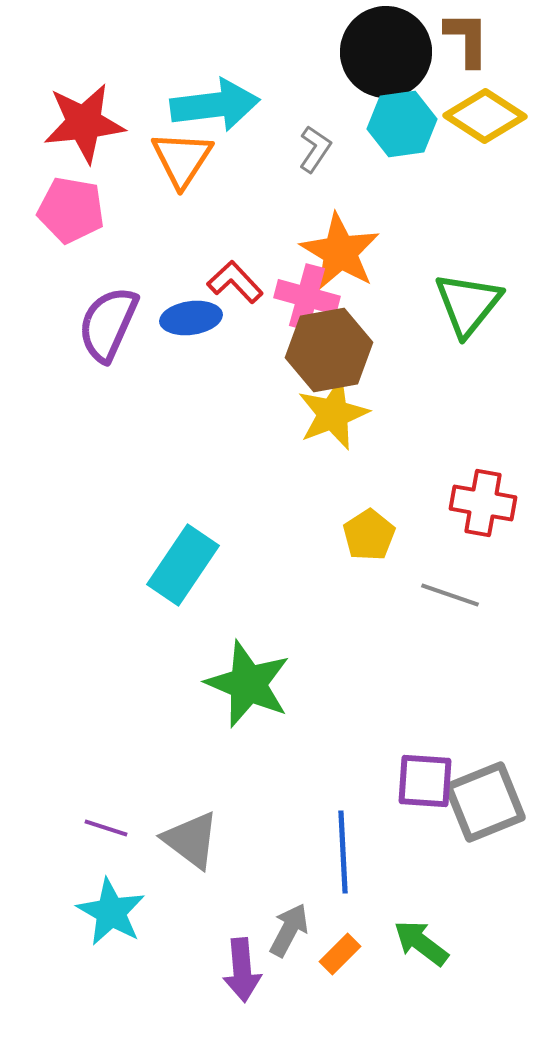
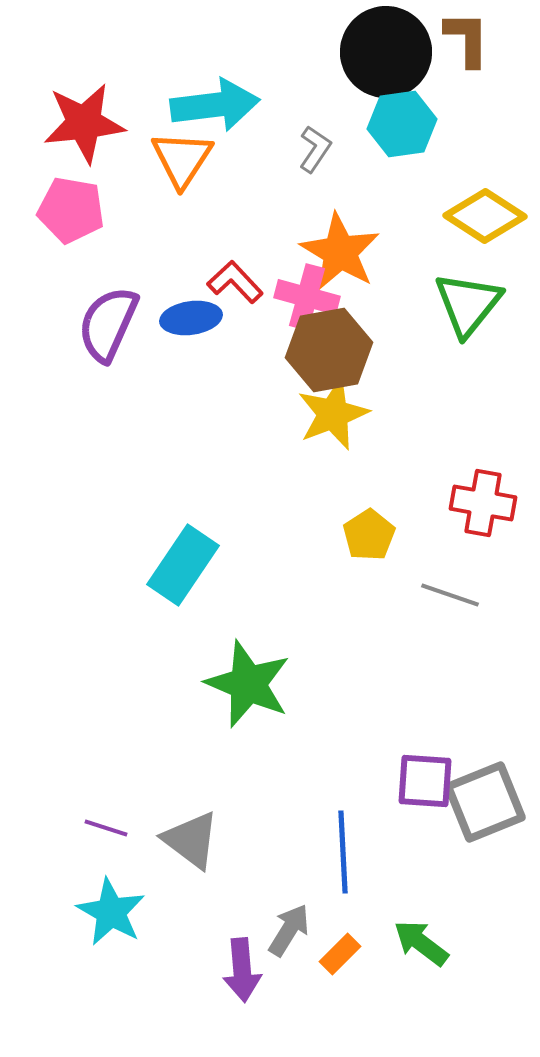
yellow diamond: moved 100 px down
gray arrow: rotated 4 degrees clockwise
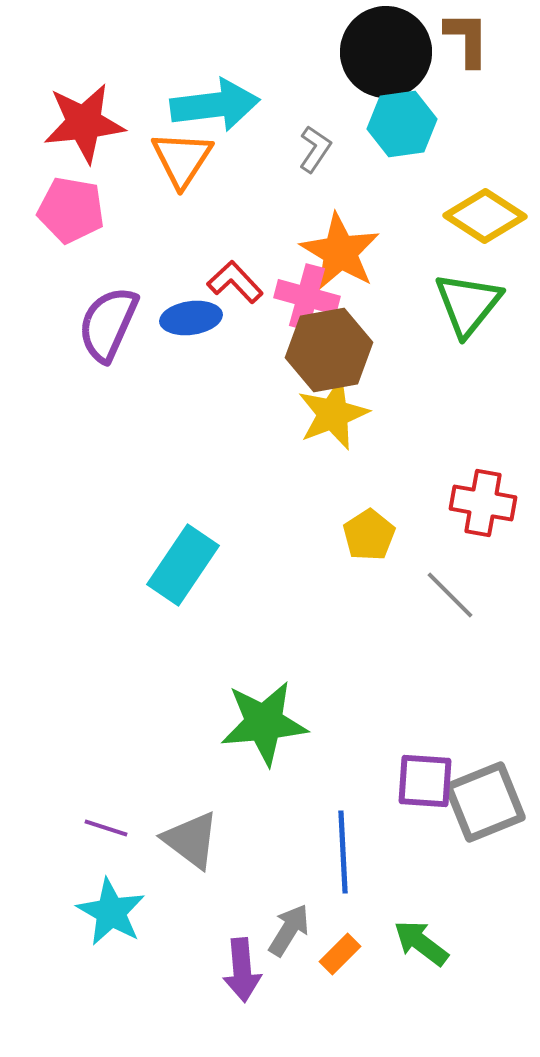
gray line: rotated 26 degrees clockwise
green star: moved 16 px right, 39 px down; rotated 28 degrees counterclockwise
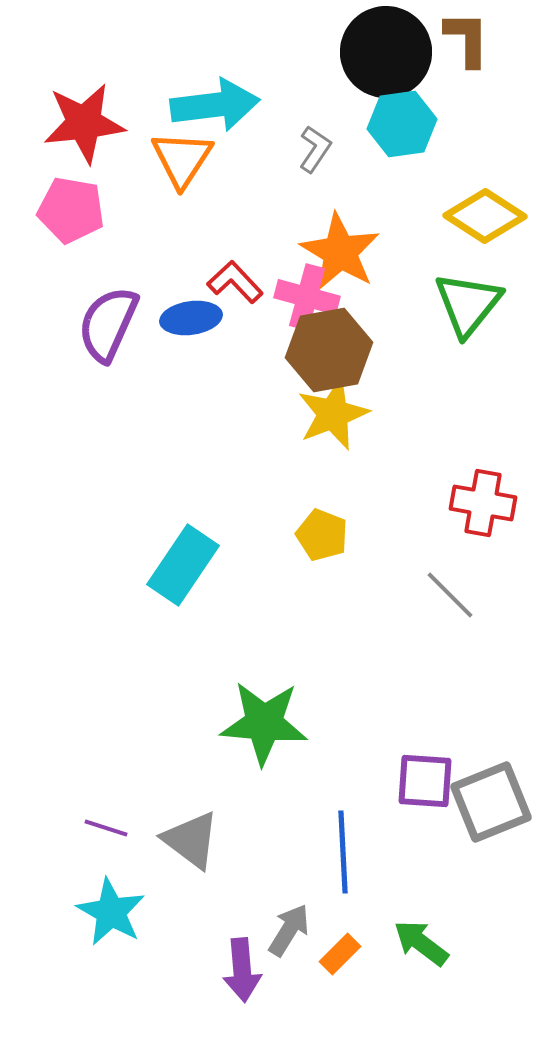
yellow pentagon: moved 47 px left; rotated 18 degrees counterclockwise
green star: rotated 10 degrees clockwise
gray square: moved 6 px right
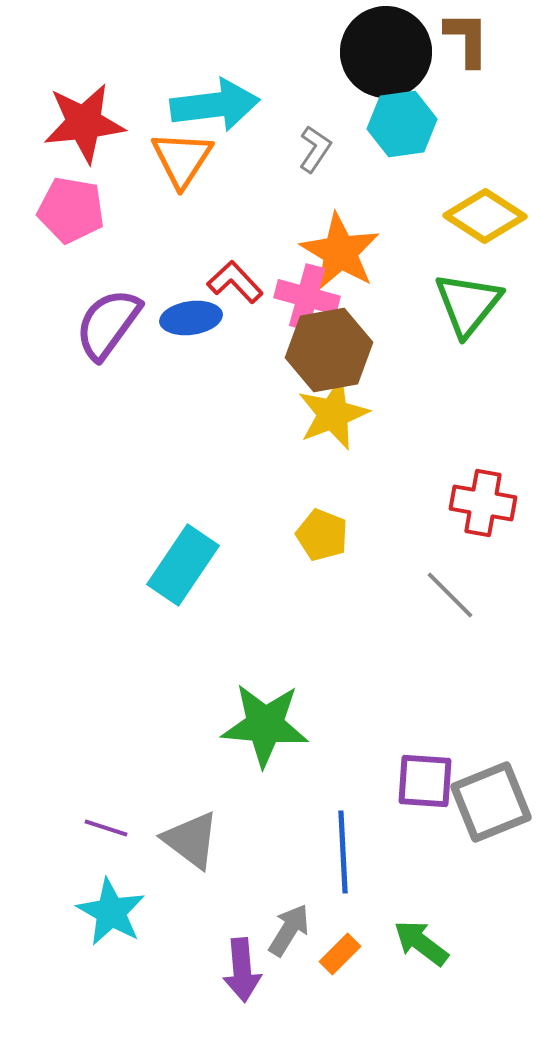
purple semicircle: rotated 12 degrees clockwise
green star: moved 1 px right, 2 px down
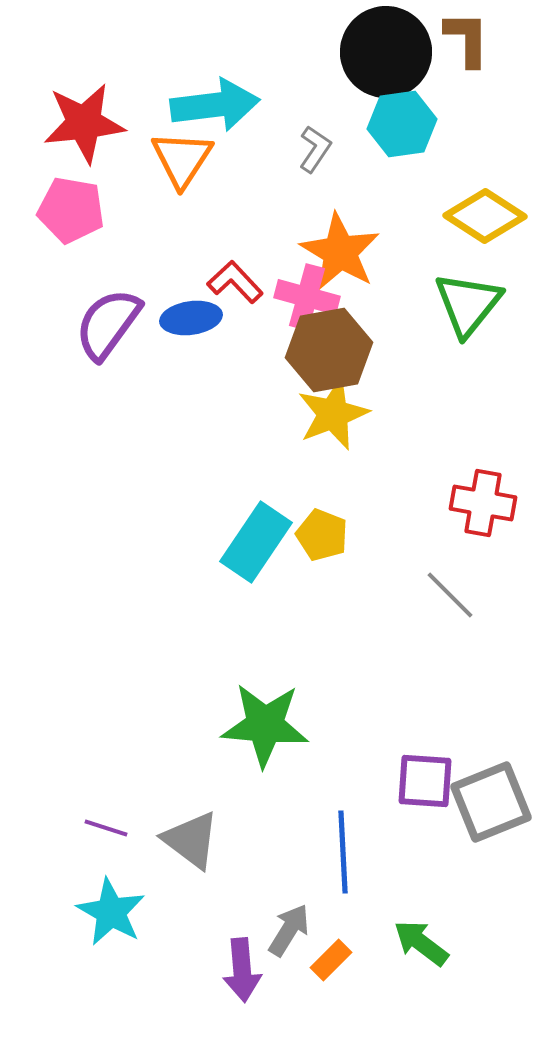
cyan rectangle: moved 73 px right, 23 px up
orange rectangle: moved 9 px left, 6 px down
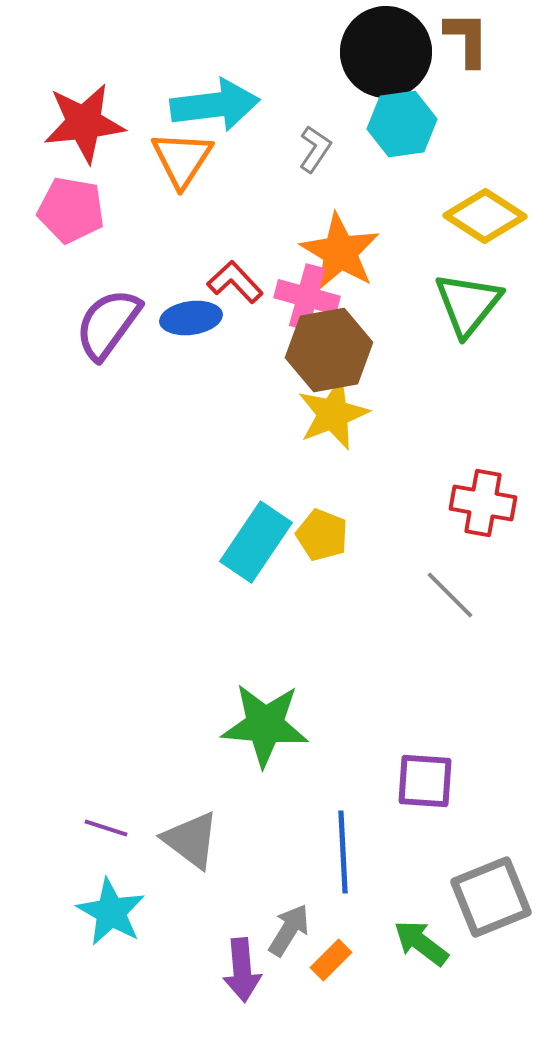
gray square: moved 95 px down
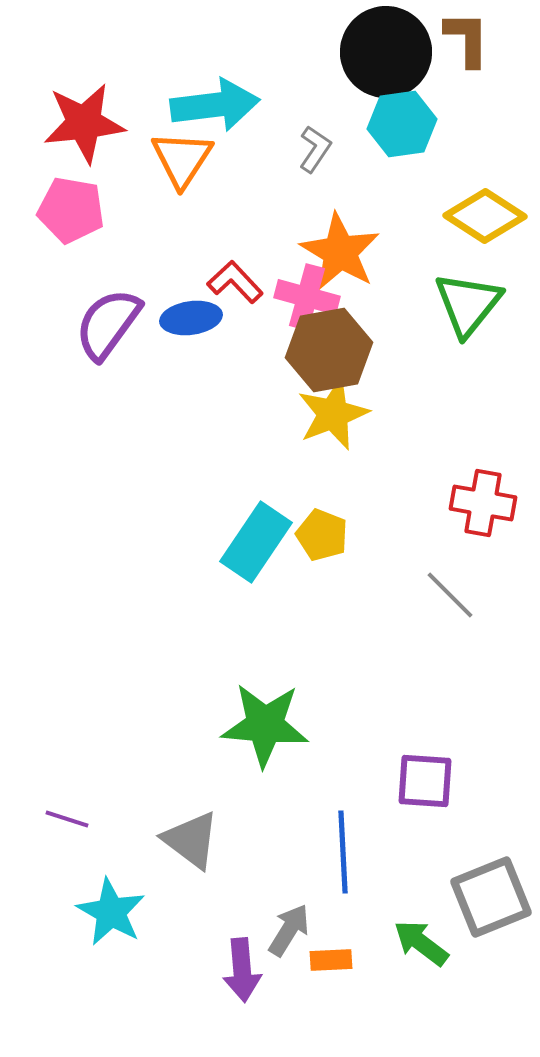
purple line: moved 39 px left, 9 px up
orange rectangle: rotated 42 degrees clockwise
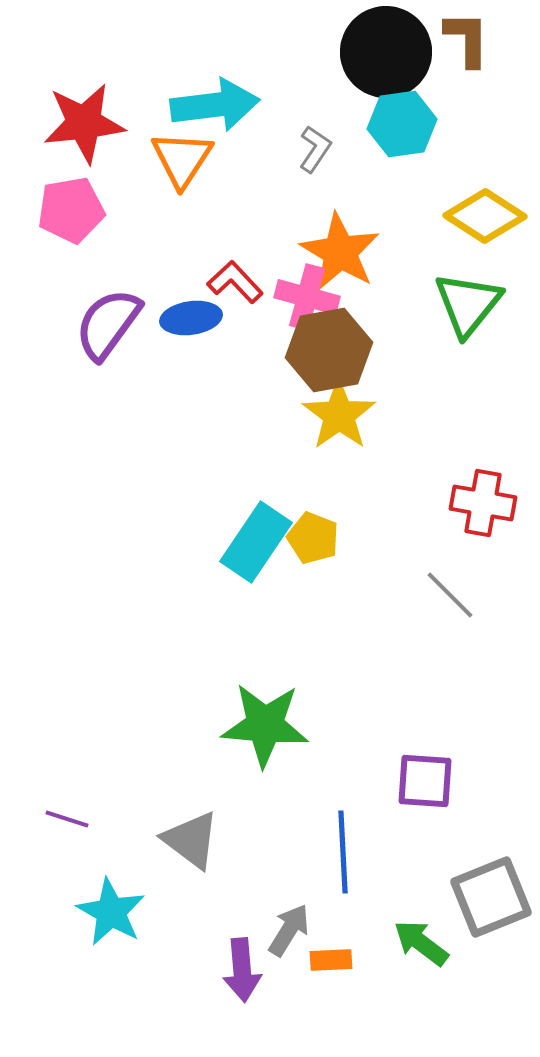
pink pentagon: rotated 20 degrees counterclockwise
yellow star: moved 6 px right, 1 px down; rotated 14 degrees counterclockwise
yellow pentagon: moved 9 px left, 3 px down
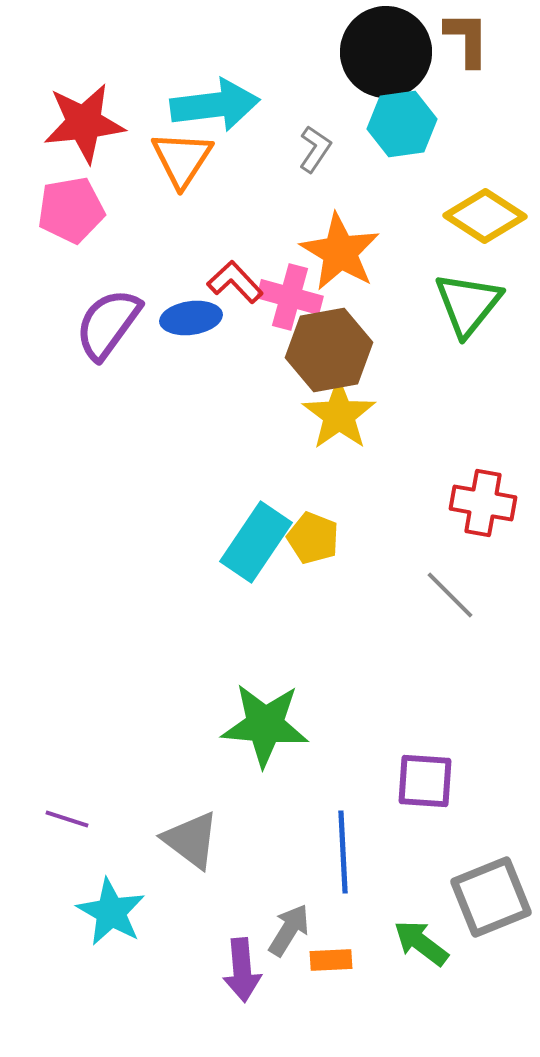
pink cross: moved 17 px left
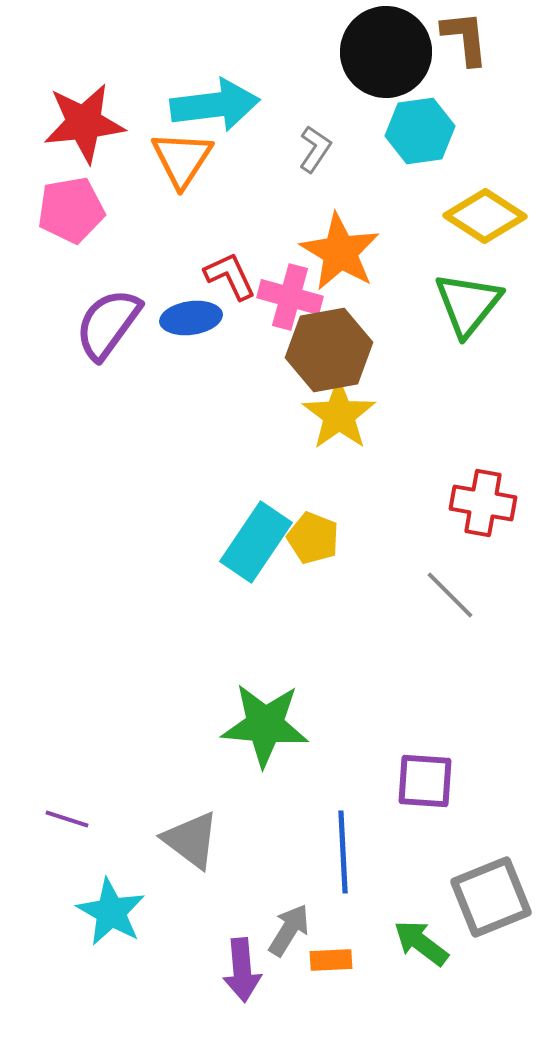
brown L-shape: moved 2 px left, 1 px up; rotated 6 degrees counterclockwise
cyan hexagon: moved 18 px right, 7 px down
red L-shape: moved 5 px left, 6 px up; rotated 18 degrees clockwise
